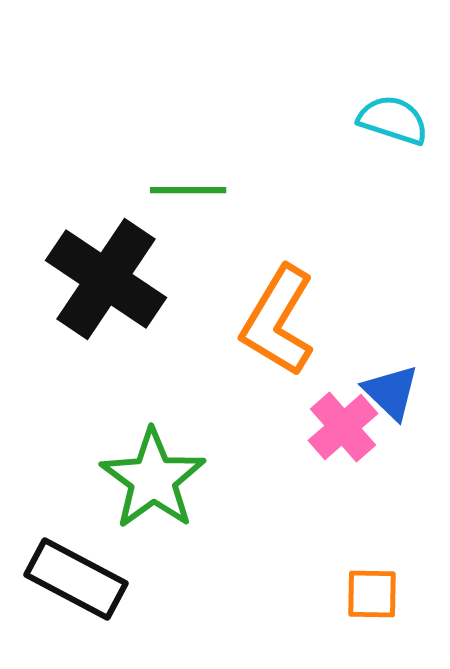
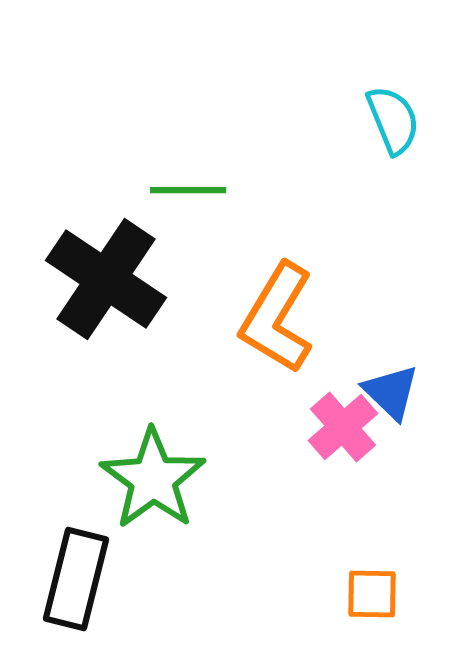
cyan semicircle: rotated 50 degrees clockwise
orange L-shape: moved 1 px left, 3 px up
black rectangle: rotated 76 degrees clockwise
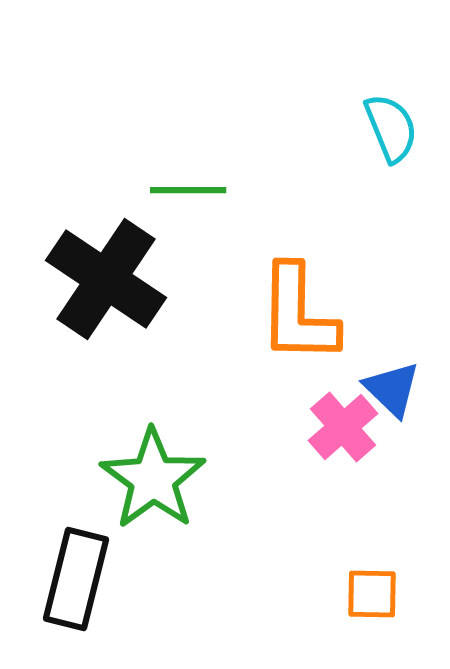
cyan semicircle: moved 2 px left, 8 px down
orange L-shape: moved 21 px right, 4 px up; rotated 30 degrees counterclockwise
blue triangle: moved 1 px right, 3 px up
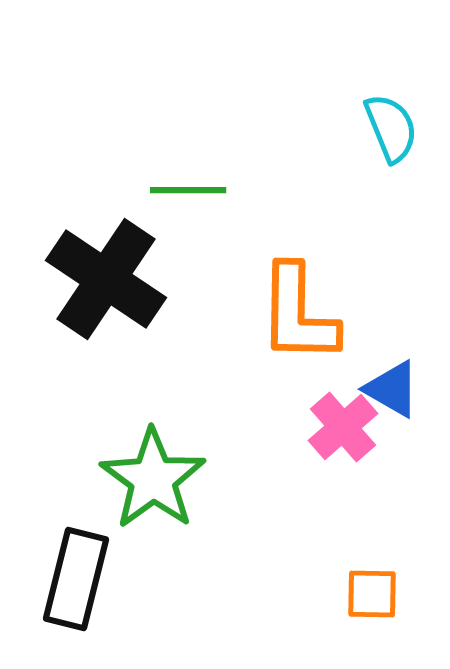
blue triangle: rotated 14 degrees counterclockwise
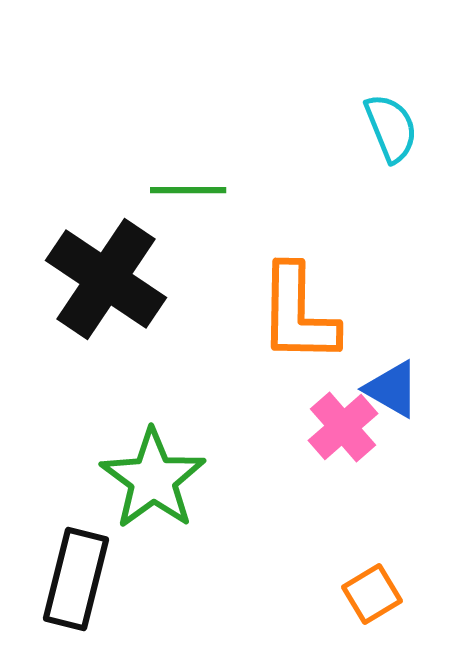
orange square: rotated 32 degrees counterclockwise
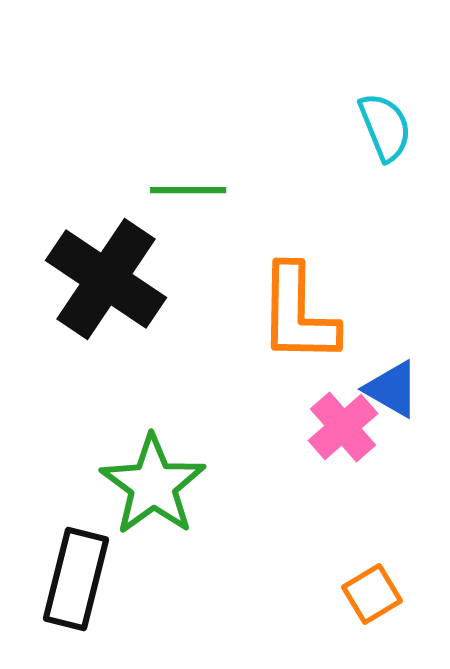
cyan semicircle: moved 6 px left, 1 px up
green star: moved 6 px down
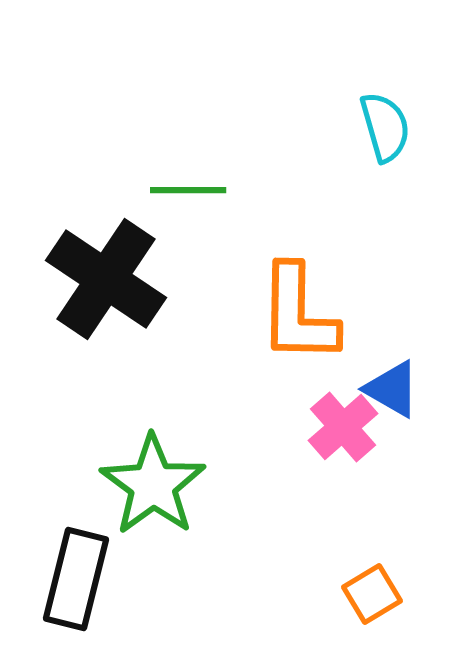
cyan semicircle: rotated 6 degrees clockwise
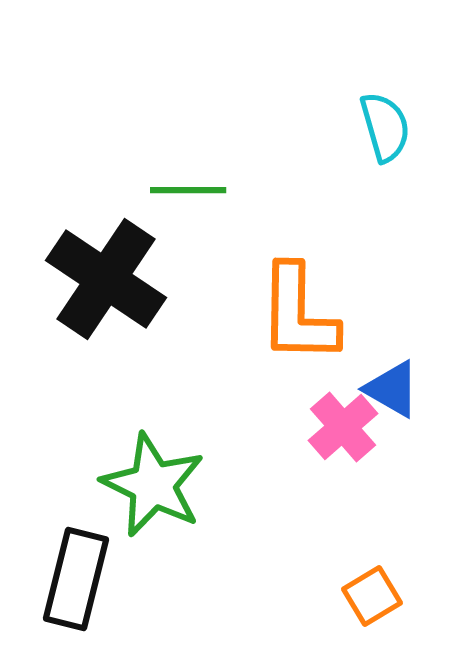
green star: rotated 10 degrees counterclockwise
orange square: moved 2 px down
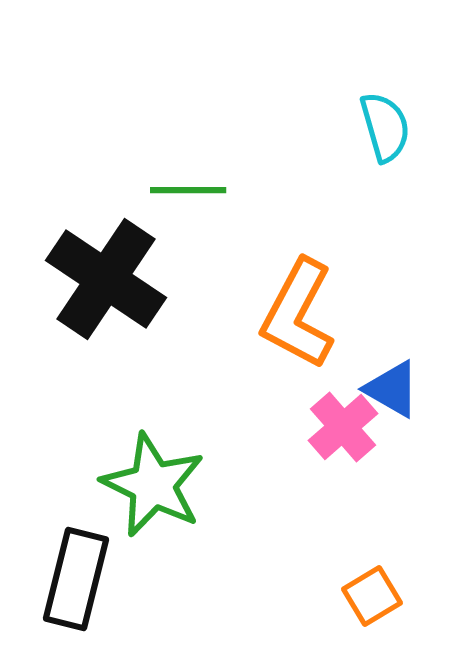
orange L-shape: rotated 27 degrees clockwise
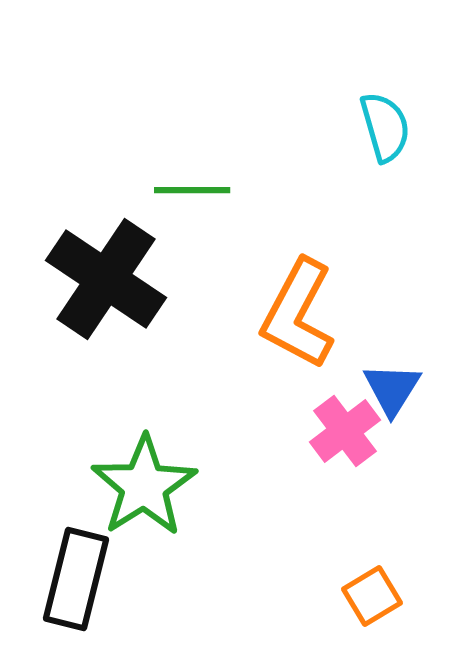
green line: moved 4 px right
blue triangle: rotated 32 degrees clockwise
pink cross: moved 2 px right, 4 px down; rotated 4 degrees clockwise
green star: moved 9 px left, 1 px down; rotated 14 degrees clockwise
